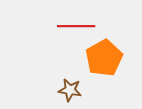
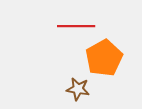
brown star: moved 8 px right, 1 px up
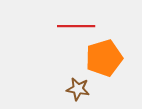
orange pentagon: rotated 12 degrees clockwise
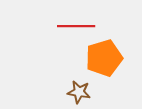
brown star: moved 1 px right, 3 px down
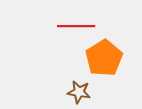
orange pentagon: rotated 15 degrees counterclockwise
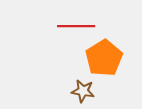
brown star: moved 4 px right, 1 px up
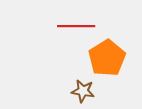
orange pentagon: moved 3 px right
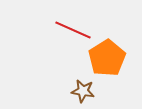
red line: moved 3 px left, 4 px down; rotated 24 degrees clockwise
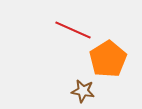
orange pentagon: moved 1 px right, 1 px down
